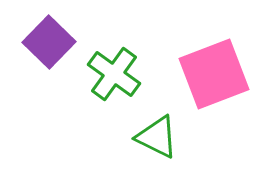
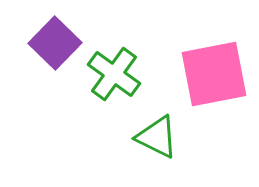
purple square: moved 6 px right, 1 px down
pink square: rotated 10 degrees clockwise
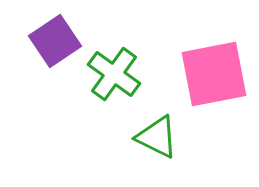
purple square: moved 2 px up; rotated 12 degrees clockwise
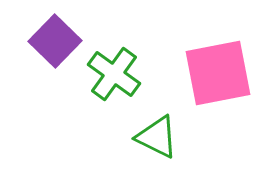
purple square: rotated 12 degrees counterclockwise
pink square: moved 4 px right, 1 px up
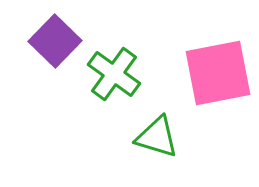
green triangle: rotated 9 degrees counterclockwise
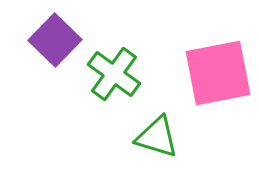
purple square: moved 1 px up
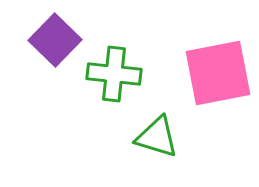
green cross: rotated 30 degrees counterclockwise
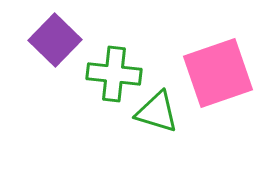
pink square: rotated 8 degrees counterclockwise
green triangle: moved 25 px up
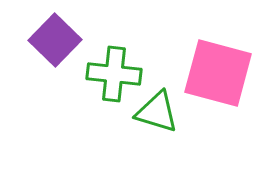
pink square: rotated 34 degrees clockwise
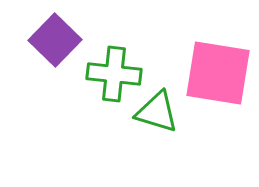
pink square: rotated 6 degrees counterclockwise
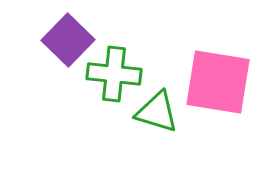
purple square: moved 13 px right
pink square: moved 9 px down
